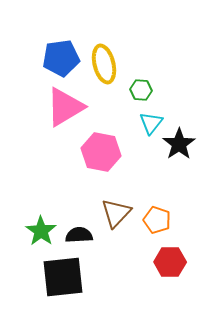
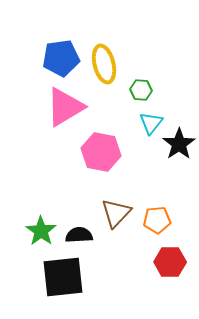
orange pentagon: rotated 24 degrees counterclockwise
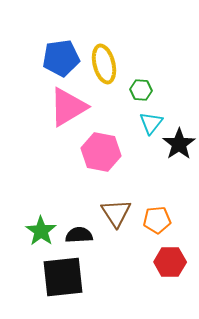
pink triangle: moved 3 px right
brown triangle: rotated 16 degrees counterclockwise
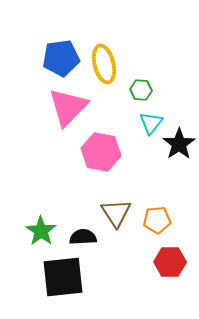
pink triangle: rotated 15 degrees counterclockwise
black semicircle: moved 4 px right, 2 px down
